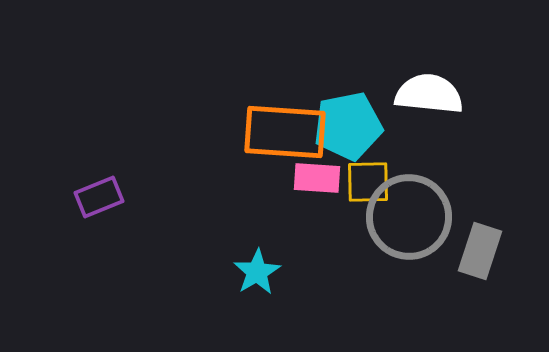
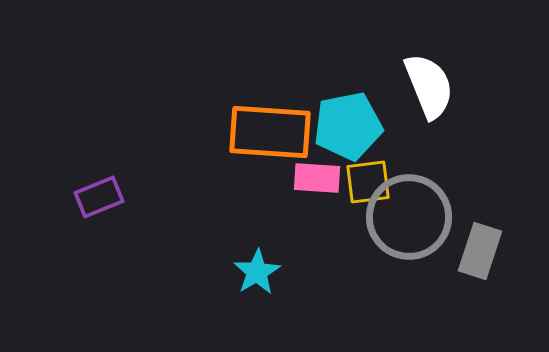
white semicircle: moved 8 px up; rotated 62 degrees clockwise
orange rectangle: moved 15 px left
yellow square: rotated 6 degrees counterclockwise
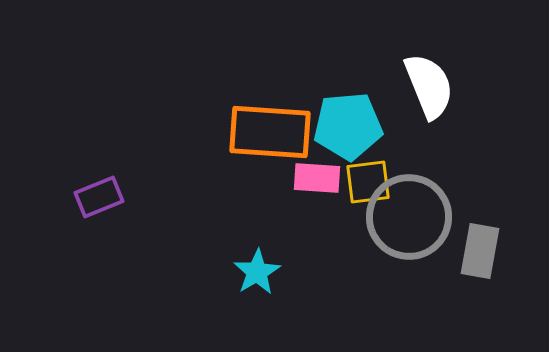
cyan pentagon: rotated 6 degrees clockwise
gray rectangle: rotated 8 degrees counterclockwise
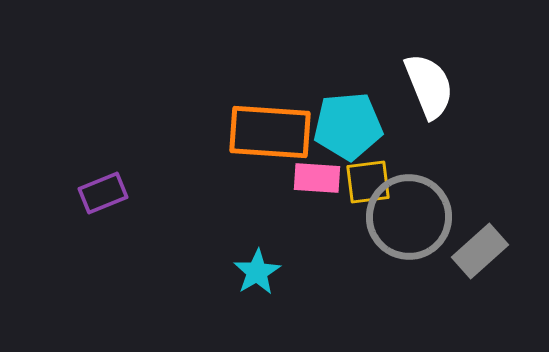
purple rectangle: moved 4 px right, 4 px up
gray rectangle: rotated 38 degrees clockwise
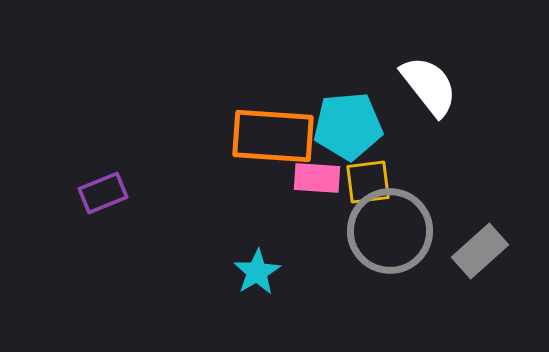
white semicircle: rotated 16 degrees counterclockwise
orange rectangle: moved 3 px right, 4 px down
gray circle: moved 19 px left, 14 px down
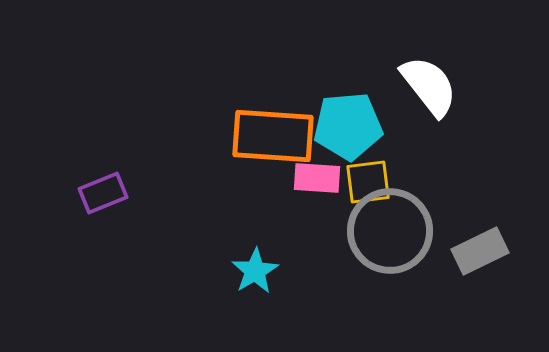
gray rectangle: rotated 16 degrees clockwise
cyan star: moved 2 px left, 1 px up
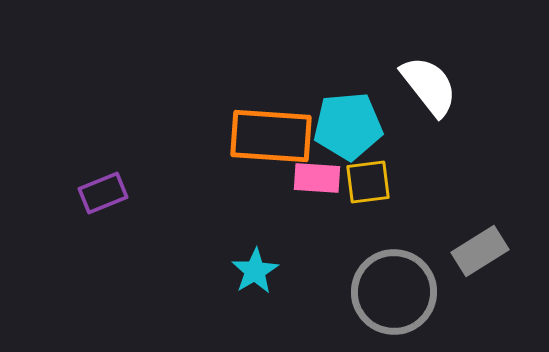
orange rectangle: moved 2 px left
gray circle: moved 4 px right, 61 px down
gray rectangle: rotated 6 degrees counterclockwise
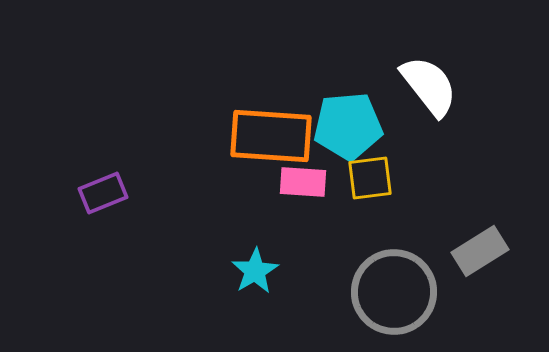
pink rectangle: moved 14 px left, 4 px down
yellow square: moved 2 px right, 4 px up
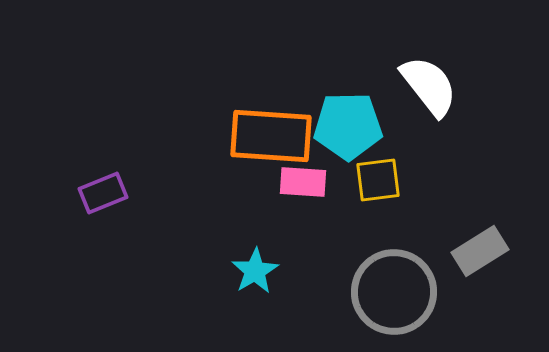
cyan pentagon: rotated 4 degrees clockwise
yellow square: moved 8 px right, 2 px down
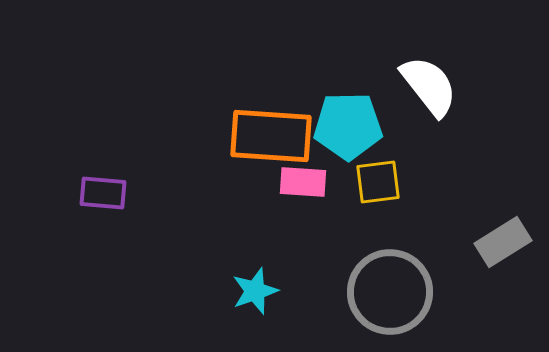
yellow square: moved 2 px down
purple rectangle: rotated 27 degrees clockwise
gray rectangle: moved 23 px right, 9 px up
cyan star: moved 20 px down; rotated 12 degrees clockwise
gray circle: moved 4 px left
